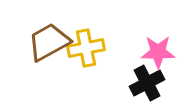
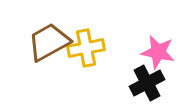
pink star: rotated 12 degrees clockwise
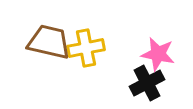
brown trapezoid: rotated 42 degrees clockwise
pink star: moved 2 px down
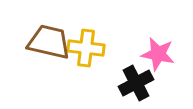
yellow cross: rotated 18 degrees clockwise
black cross: moved 11 px left
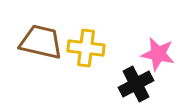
brown trapezoid: moved 8 px left
black cross: moved 1 px down
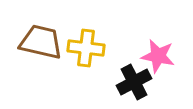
pink star: moved 2 px down
black cross: moved 2 px left, 2 px up
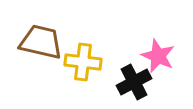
yellow cross: moved 3 px left, 14 px down
pink star: rotated 12 degrees clockwise
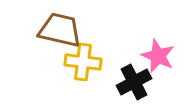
brown trapezoid: moved 19 px right, 12 px up
